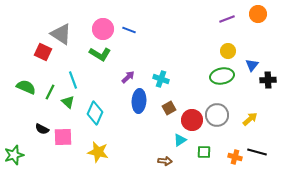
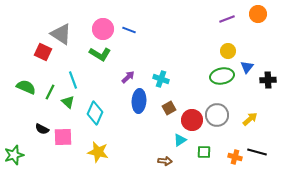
blue triangle: moved 5 px left, 2 px down
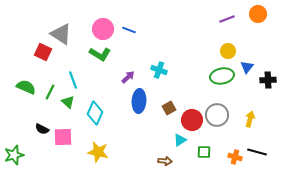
cyan cross: moved 2 px left, 9 px up
yellow arrow: rotated 35 degrees counterclockwise
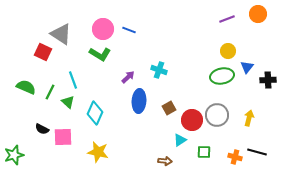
yellow arrow: moved 1 px left, 1 px up
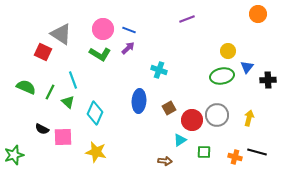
purple line: moved 40 px left
purple arrow: moved 29 px up
yellow star: moved 2 px left
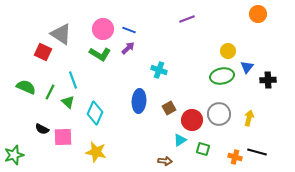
gray circle: moved 2 px right, 1 px up
green square: moved 1 px left, 3 px up; rotated 16 degrees clockwise
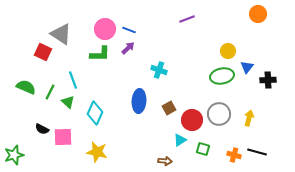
pink circle: moved 2 px right
green L-shape: rotated 30 degrees counterclockwise
yellow star: moved 1 px right
orange cross: moved 1 px left, 2 px up
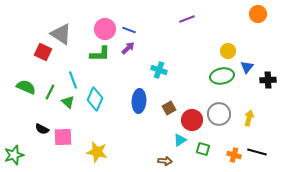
cyan diamond: moved 14 px up
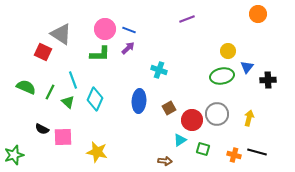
gray circle: moved 2 px left
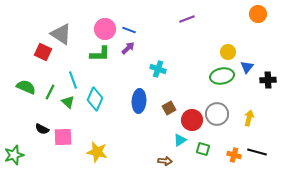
yellow circle: moved 1 px down
cyan cross: moved 1 px left, 1 px up
